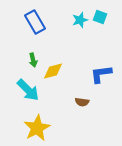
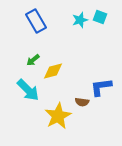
blue rectangle: moved 1 px right, 1 px up
green arrow: rotated 64 degrees clockwise
blue L-shape: moved 13 px down
yellow star: moved 21 px right, 12 px up
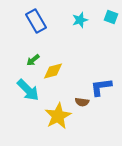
cyan square: moved 11 px right
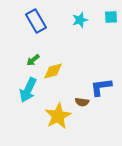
cyan square: rotated 24 degrees counterclockwise
cyan arrow: rotated 70 degrees clockwise
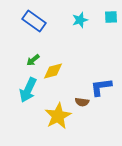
blue rectangle: moved 2 px left; rotated 25 degrees counterclockwise
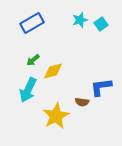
cyan square: moved 10 px left, 7 px down; rotated 32 degrees counterclockwise
blue rectangle: moved 2 px left, 2 px down; rotated 65 degrees counterclockwise
yellow star: moved 2 px left
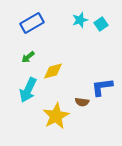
green arrow: moved 5 px left, 3 px up
blue L-shape: moved 1 px right
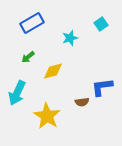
cyan star: moved 10 px left, 18 px down
cyan arrow: moved 11 px left, 3 px down
brown semicircle: rotated 16 degrees counterclockwise
yellow star: moved 9 px left; rotated 12 degrees counterclockwise
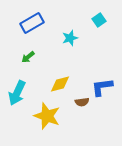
cyan square: moved 2 px left, 4 px up
yellow diamond: moved 7 px right, 13 px down
yellow star: rotated 12 degrees counterclockwise
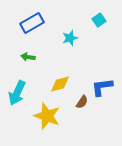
green arrow: rotated 48 degrees clockwise
brown semicircle: rotated 48 degrees counterclockwise
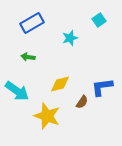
cyan arrow: moved 2 px up; rotated 80 degrees counterclockwise
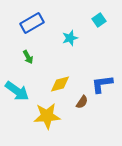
green arrow: rotated 128 degrees counterclockwise
blue L-shape: moved 3 px up
yellow star: rotated 24 degrees counterclockwise
